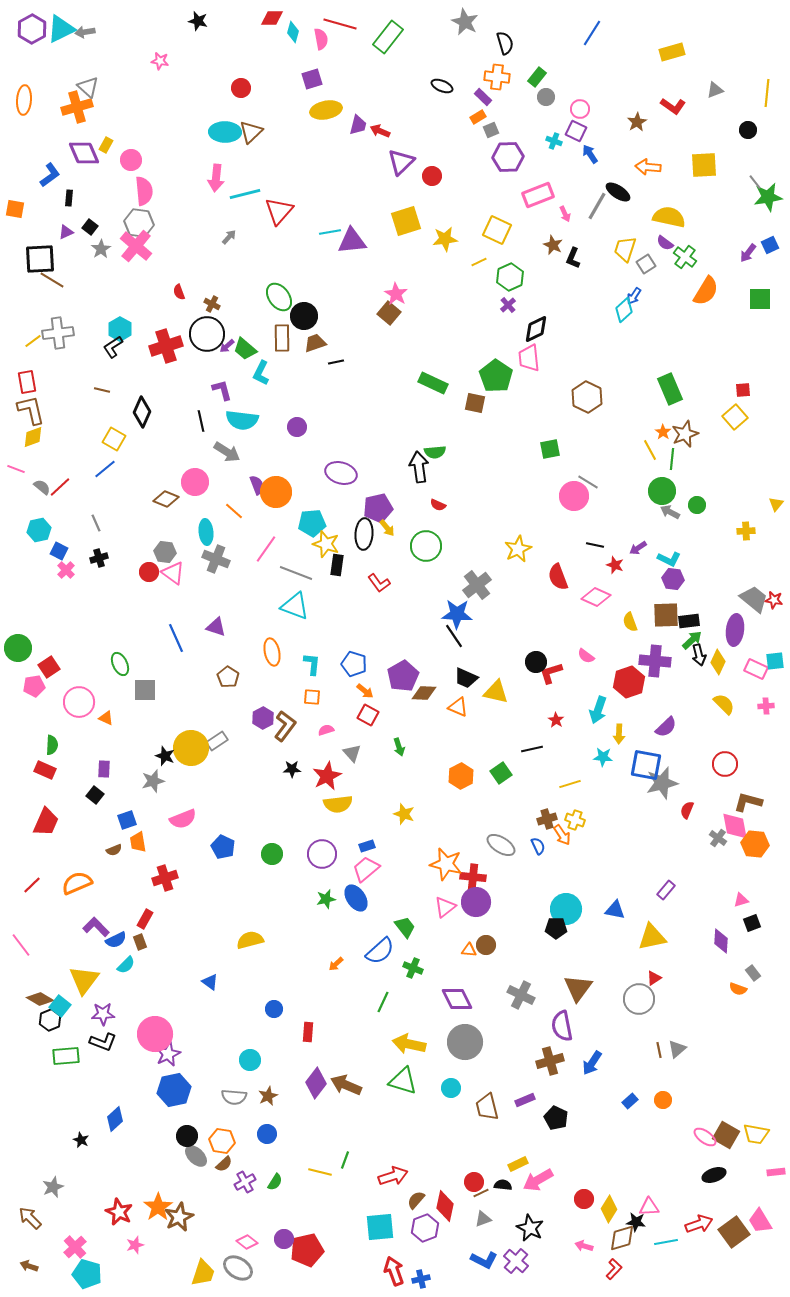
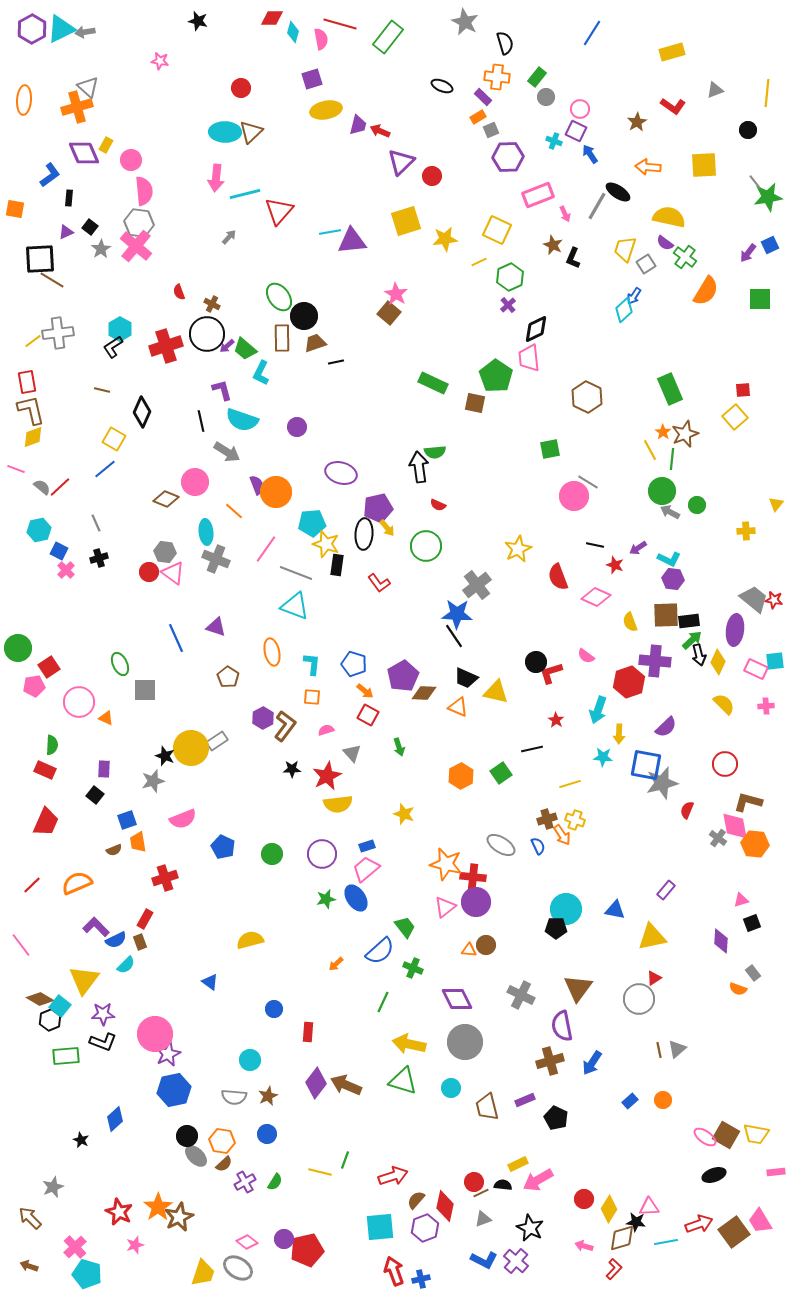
cyan semicircle at (242, 420): rotated 12 degrees clockwise
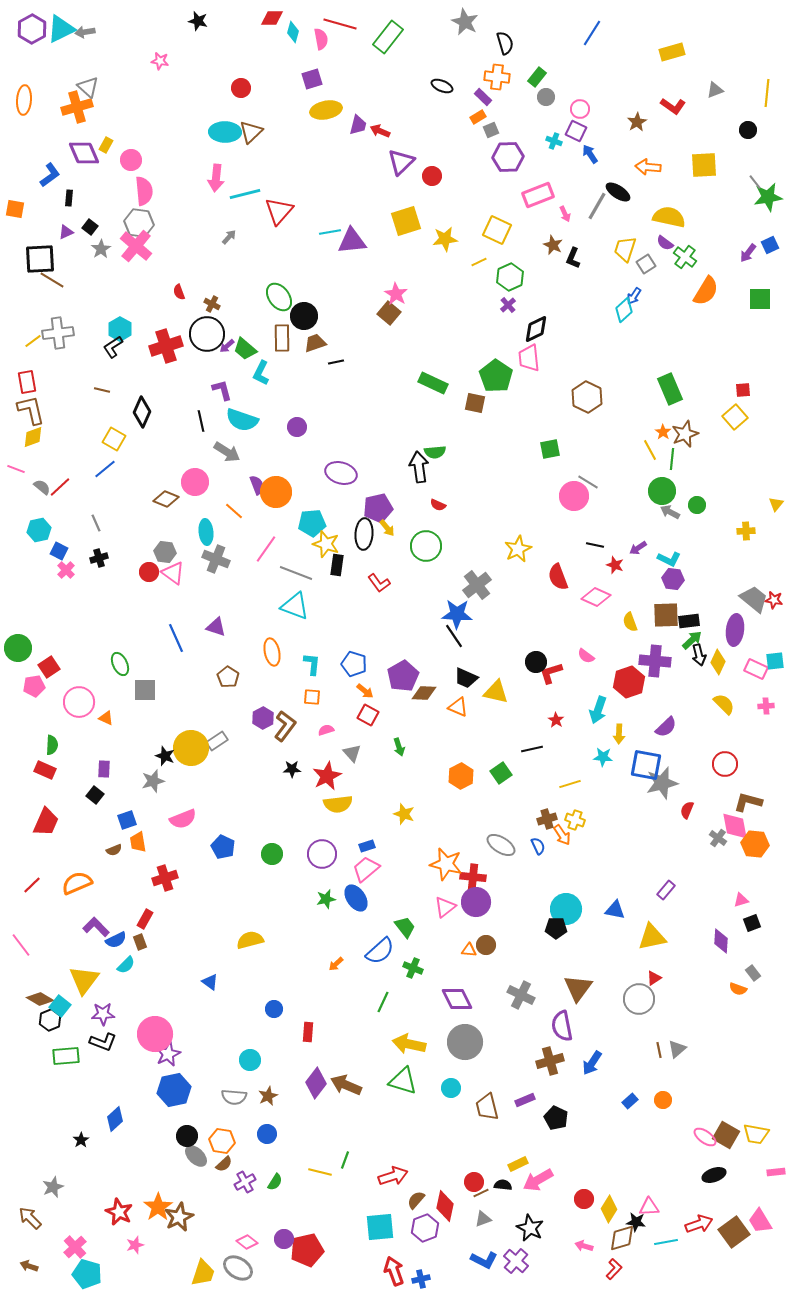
black star at (81, 1140): rotated 14 degrees clockwise
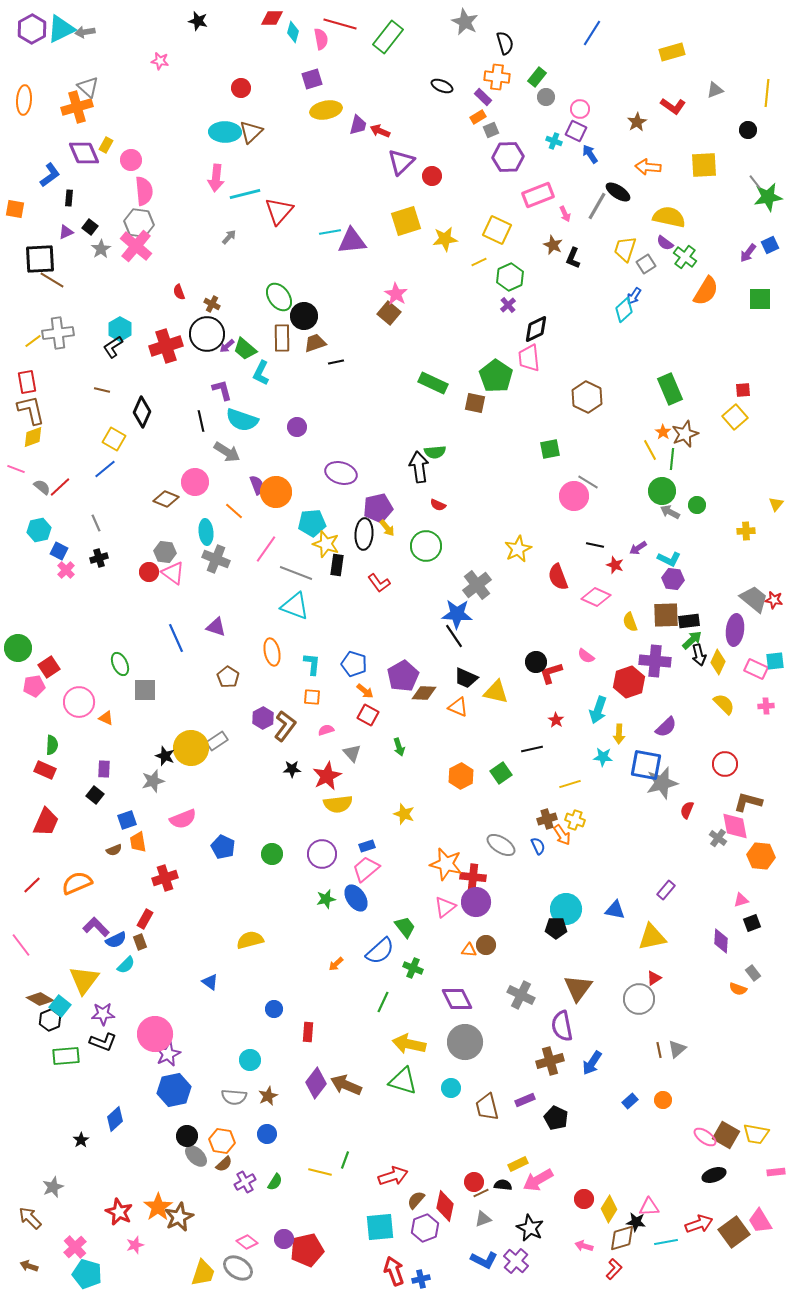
orange hexagon at (755, 844): moved 6 px right, 12 px down
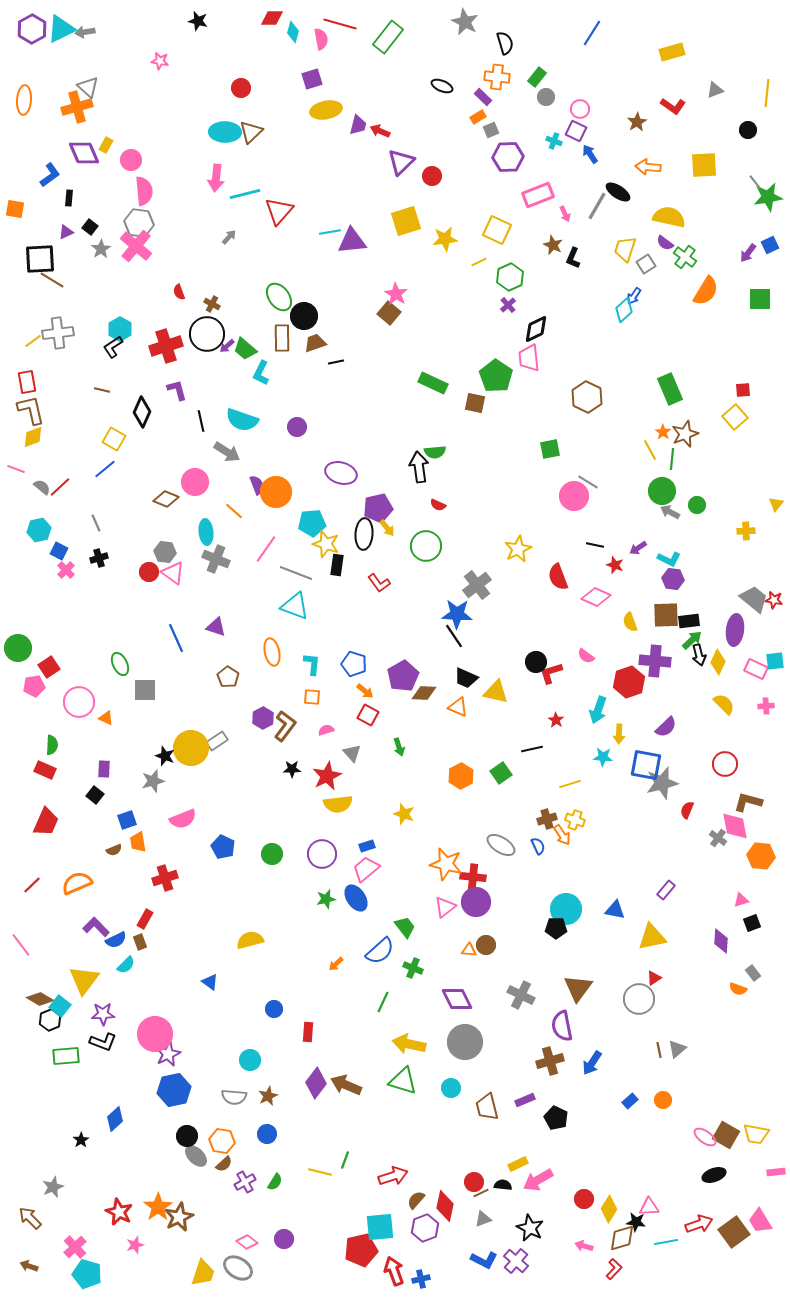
purple L-shape at (222, 390): moved 45 px left
red pentagon at (307, 1250): moved 54 px right
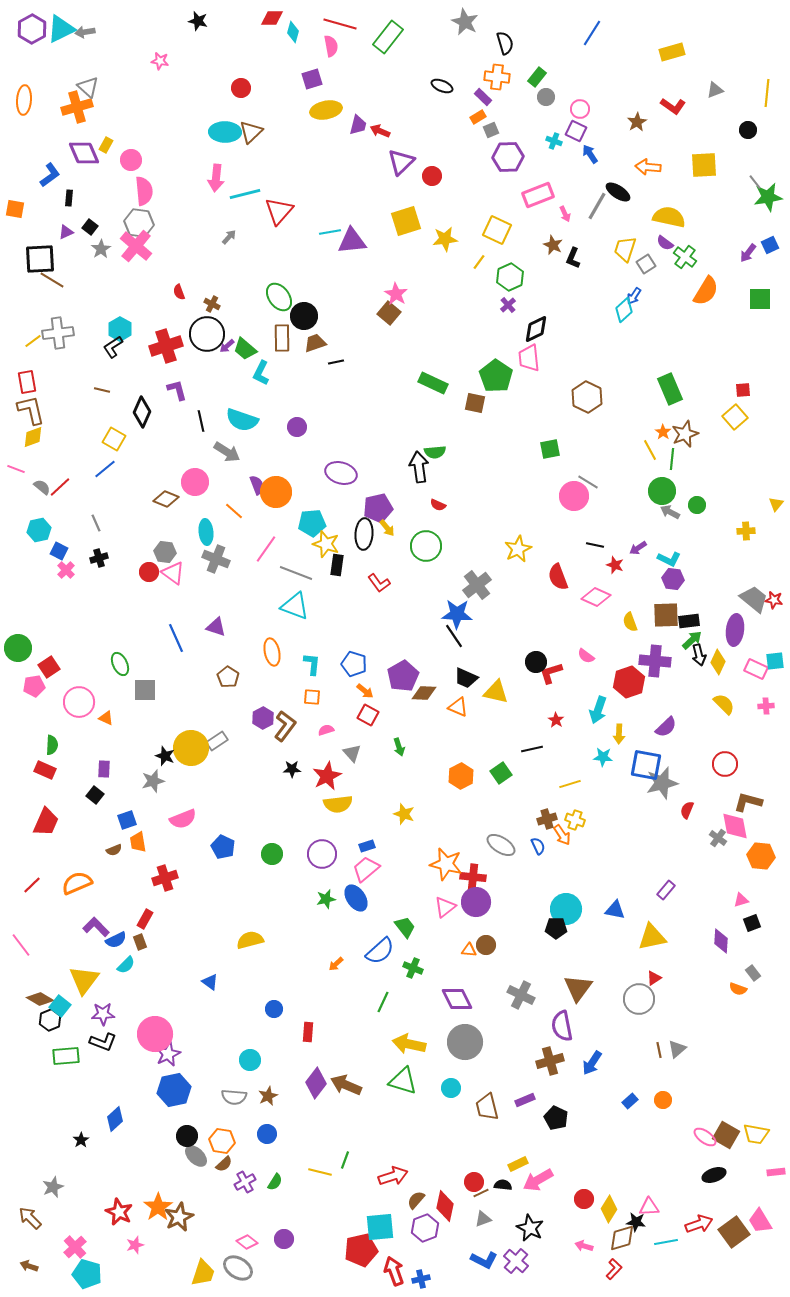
pink semicircle at (321, 39): moved 10 px right, 7 px down
yellow line at (479, 262): rotated 28 degrees counterclockwise
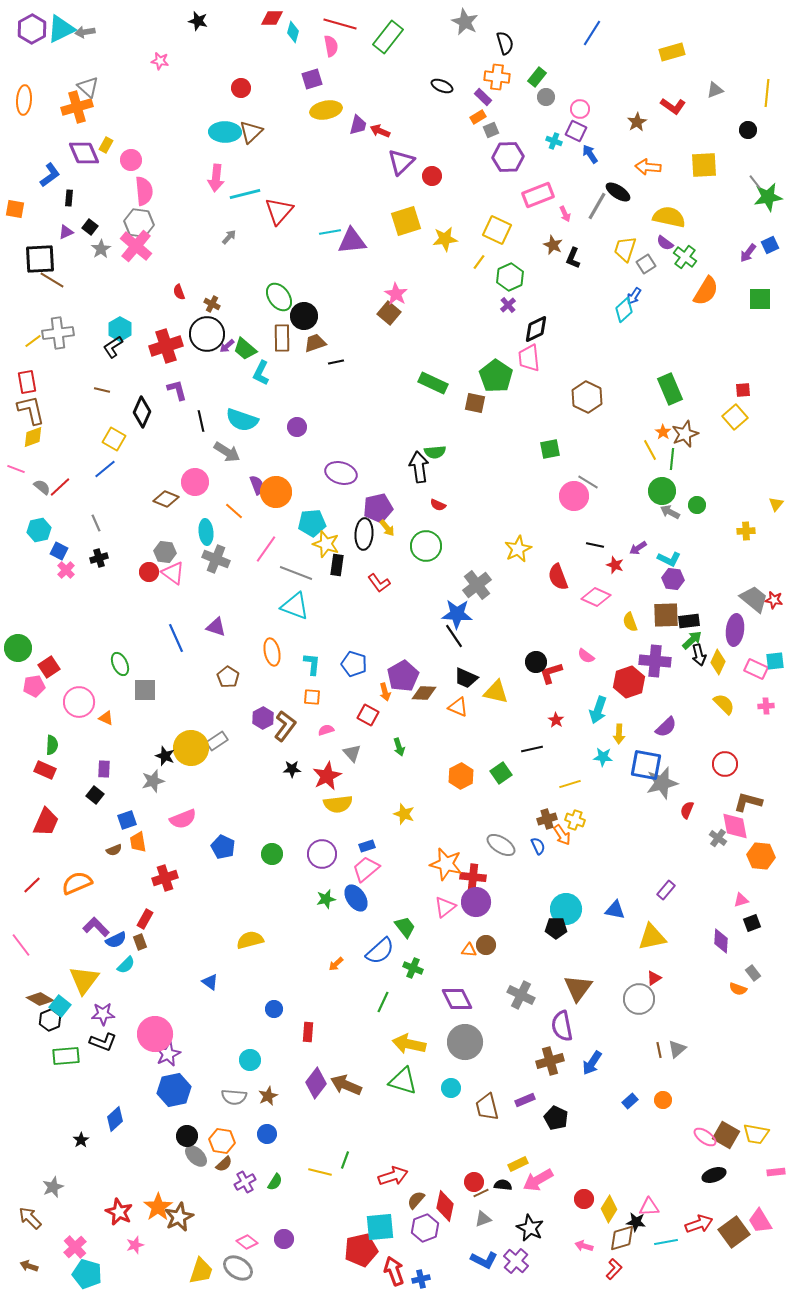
orange arrow at (365, 691): moved 20 px right, 1 px down; rotated 36 degrees clockwise
yellow trapezoid at (203, 1273): moved 2 px left, 2 px up
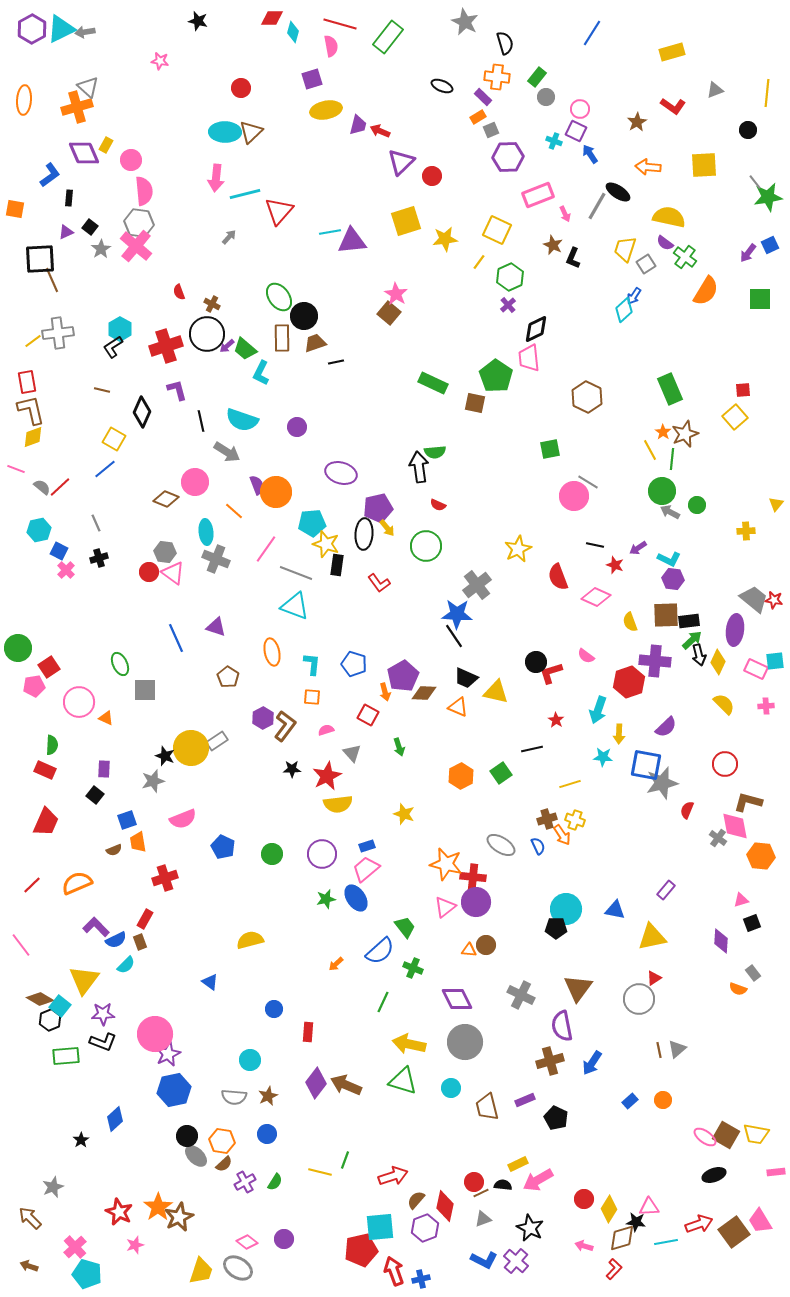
brown line at (52, 280): rotated 35 degrees clockwise
